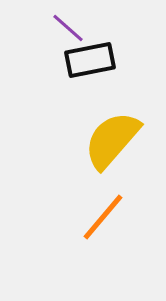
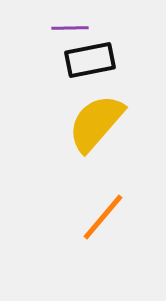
purple line: moved 2 px right; rotated 42 degrees counterclockwise
yellow semicircle: moved 16 px left, 17 px up
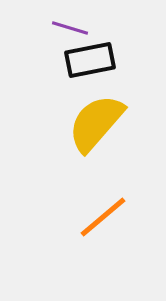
purple line: rotated 18 degrees clockwise
orange line: rotated 10 degrees clockwise
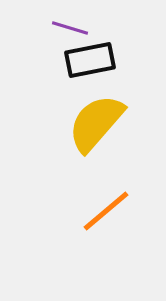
orange line: moved 3 px right, 6 px up
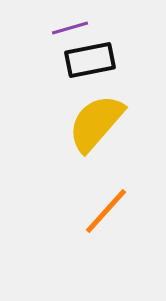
purple line: rotated 33 degrees counterclockwise
orange line: rotated 8 degrees counterclockwise
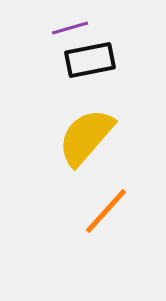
yellow semicircle: moved 10 px left, 14 px down
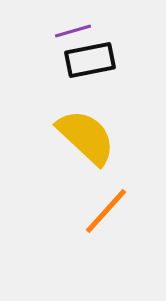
purple line: moved 3 px right, 3 px down
yellow semicircle: rotated 92 degrees clockwise
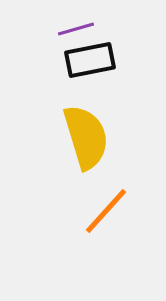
purple line: moved 3 px right, 2 px up
yellow semicircle: rotated 30 degrees clockwise
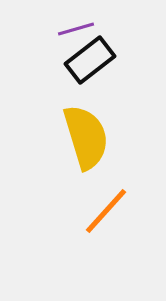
black rectangle: rotated 27 degrees counterclockwise
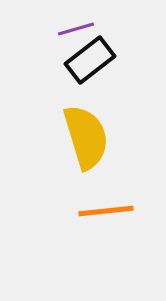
orange line: rotated 42 degrees clockwise
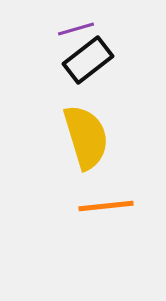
black rectangle: moved 2 px left
orange line: moved 5 px up
